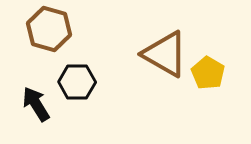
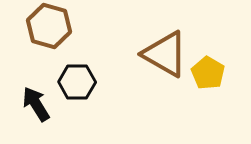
brown hexagon: moved 3 px up
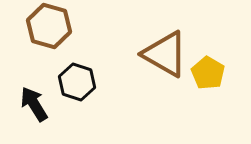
black hexagon: rotated 18 degrees clockwise
black arrow: moved 2 px left
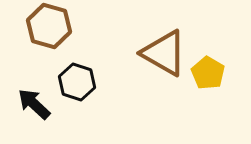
brown triangle: moved 1 px left, 1 px up
black arrow: rotated 15 degrees counterclockwise
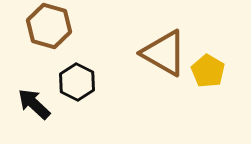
yellow pentagon: moved 2 px up
black hexagon: rotated 9 degrees clockwise
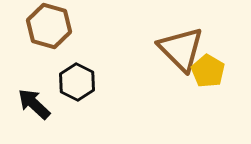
brown triangle: moved 17 px right, 4 px up; rotated 15 degrees clockwise
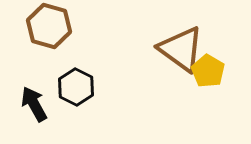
brown triangle: rotated 9 degrees counterclockwise
black hexagon: moved 1 px left, 5 px down
black arrow: rotated 18 degrees clockwise
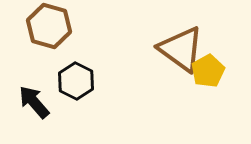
yellow pentagon: rotated 12 degrees clockwise
black hexagon: moved 6 px up
black arrow: moved 2 px up; rotated 12 degrees counterclockwise
